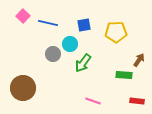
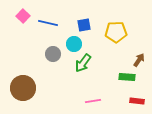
cyan circle: moved 4 px right
green rectangle: moved 3 px right, 2 px down
pink line: rotated 28 degrees counterclockwise
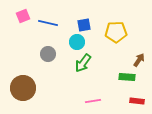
pink square: rotated 24 degrees clockwise
cyan circle: moved 3 px right, 2 px up
gray circle: moved 5 px left
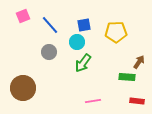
blue line: moved 2 px right, 2 px down; rotated 36 degrees clockwise
gray circle: moved 1 px right, 2 px up
brown arrow: moved 2 px down
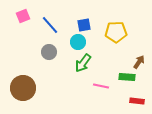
cyan circle: moved 1 px right
pink line: moved 8 px right, 15 px up; rotated 21 degrees clockwise
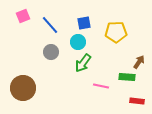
blue square: moved 2 px up
gray circle: moved 2 px right
